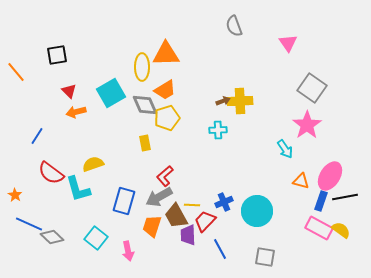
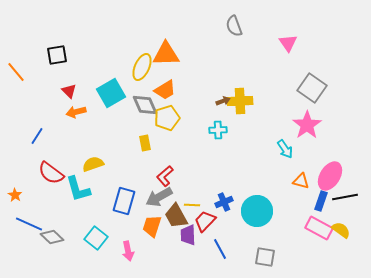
yellow ellipse at (142, 67): rotated 24 degrees clockwise
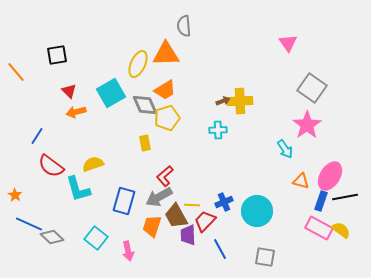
gray semicircle at (234, 26): moved 50 px left; rotated 15 degrees clockwise
yellow ellipse at (142, 67): moved 4 px left, 3 px up
red semicircle at (51, 173): moved 7 px up
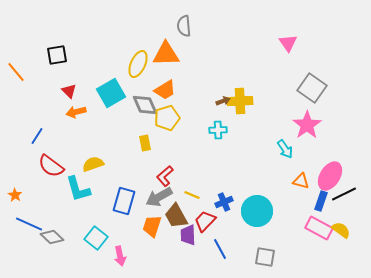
black line at (345, 197): moved 1 px left, 3 px up; rotated 15 degrees counterclockwise
yellow line at (192, 205): moved 10 px up; rotated 21 degrees clockwise
pink arrow at (128, 251): moved 8 px left, 5 px down
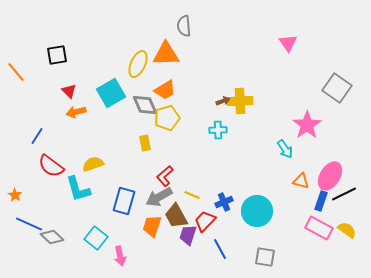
gray square at (312, 88): moved 25 px right
yellow semicircle at (341, 230): moved 6 px right
purple trapezoid at (188, 235): rotated 20 degrees clockwise
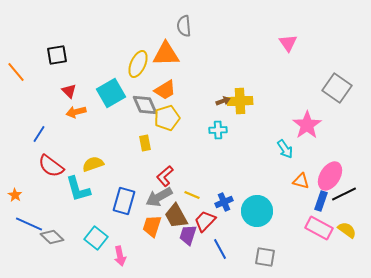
blue line at (37, 136): moved 2 px right, 2 px up
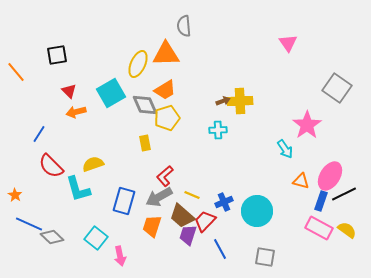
red semicircle at (51, 166): rotated 8 degrees clockwise
brown trapezoid at (176, 216): moved 6 px right; rotated 20 degrees counterclockwise
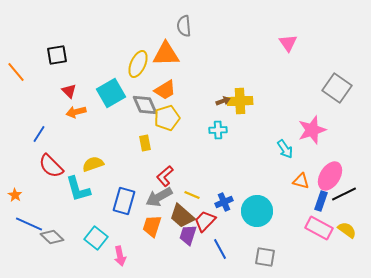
pink star at (307, 125): moved 5 px right, 5 px down; rotated 16 degrees clockwise
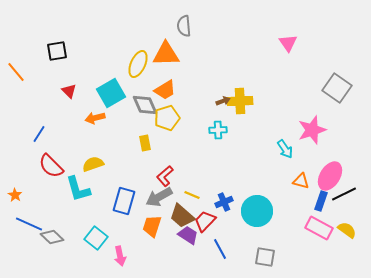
black square at (57, 55): moved 4 px up
orange arrow at (76, 112): moved 19 px right, 6 px down
purple trapezoid at (188, 235): rotated 105 degrees clockwise
